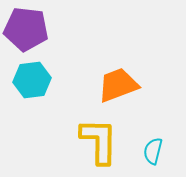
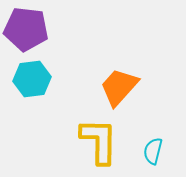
cyan hexagon: moved 1 px up
orange trapezoid: moved 1 px right, 2 px down; rotated 27 degrees counterclockwise
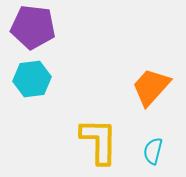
purple pentagon: moved 7 px right, 2 px up
orange trapezoid: moved 32 px right
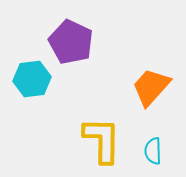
purple pentagon: moved 38 px right, 15 px down; rotated 18 degrees clockwise
yellow L-shape: moved 3 px right, 1 px up
cyan semicircle: rotated 16 degrees counterclockwise
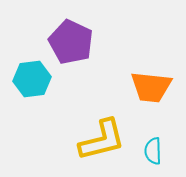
orange trapezoid: rotated 126 degrees counterclockwise
yellow L-shape: rotated 75 degrees clockwise
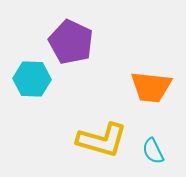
cyan hexagon: rotated 9 degrees clockwise
yellow L-shape: rotated 30 degrees clockwise
cyan semicircle: rotated 24 degrees counterclockwise
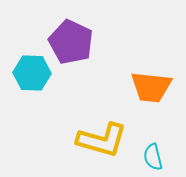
cyan hexagon: moved 6 px up
cyan semicircle: moved 6 px down; rotated 12 degrees clockwise
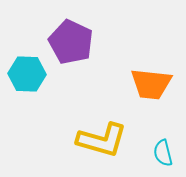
cyan hexagon: moved 5 px left, 1 px down
orange trapezoid: moved 3 px up
cyan semicircle: moved 10 px right, 4 px up
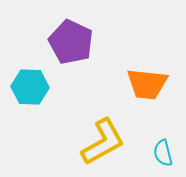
cyan hexagon: moved 3 px right, 13 px down
orange trapezoid: moved 4 px left
yellow L-shape: moved 1 px right, 2 px down; rotated 45 degrees counterclockwise
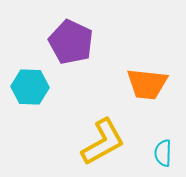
cyan semicircle: rotated 16 degrees clockwise
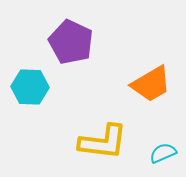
orange trapezoid: moved 4 px right; rotated 36 degrees counterclockwise
yellow L-shape: rotated 36 degrees clockwise
cyan semicircle: rotated 64 degrees clockwise
